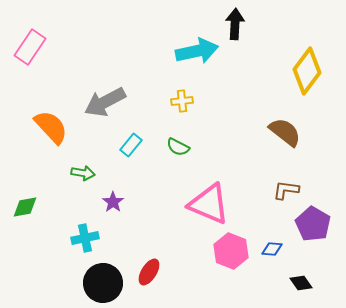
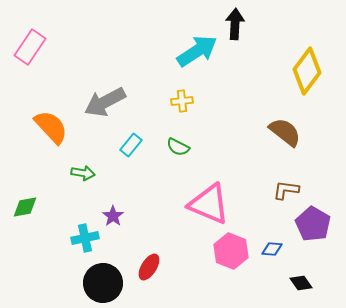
cyan arrow: rotated 21 degrees counterclockwise
purple star: moved 14 px down
red ellipse: moved 5 px up
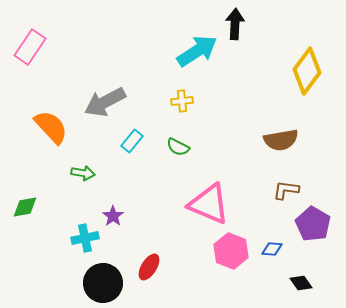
brown semicircle: moved 4 px left, 8 px down; rotated 132 degrees clockwise
cyan rectangle: moved 1 px right, 4 px up
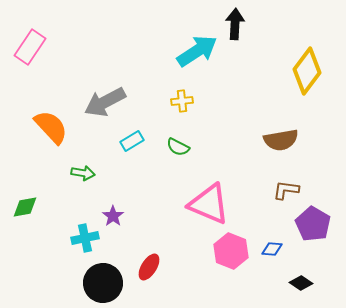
cyan rectangle: rotated 20 degrees clockwise
black diamond: rotated 20 degrees counterclockwise
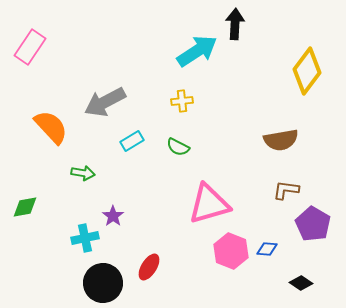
pink triangle: rotated 39 degrees counterclockwise
blue diamond: moved 5 px left
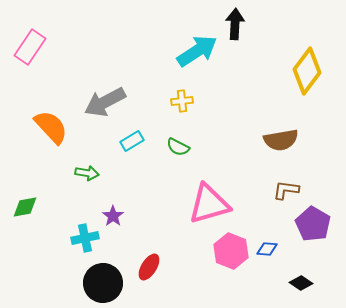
green arrow: moved 4 px right
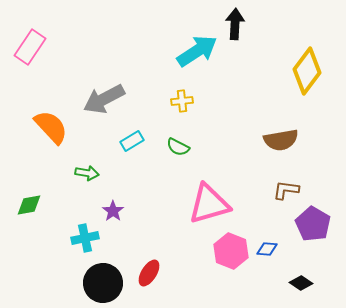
gray arrow: moved 1 px left, 3 px up
green diamond: moved 4 px right, 2 px up
purple star: moved 5 px up
red ellipse: moved 6 px down
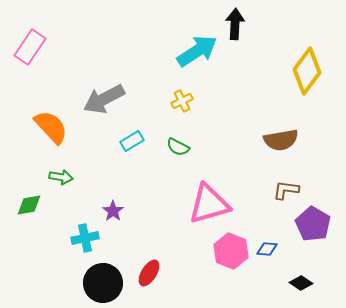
yellow cross: rotated 20 degrees counterclockwise
green arrow: moved 26 px left, 4 px down
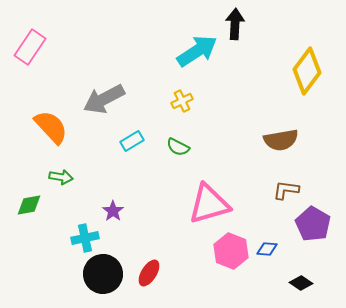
black circle: moved 9 px up
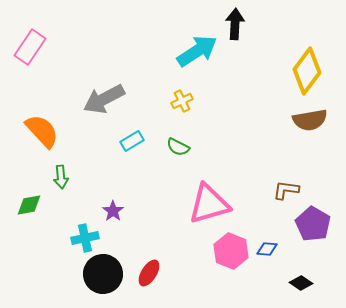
orange semicircle: moved 9 px left, 4 px down
brown semicircle: moved 29 px right, 20 px up
green arrow: rotated 75 degrees clockwise
